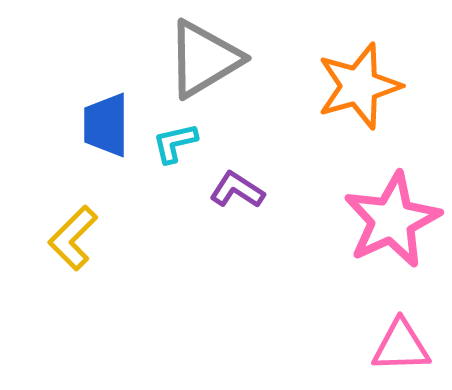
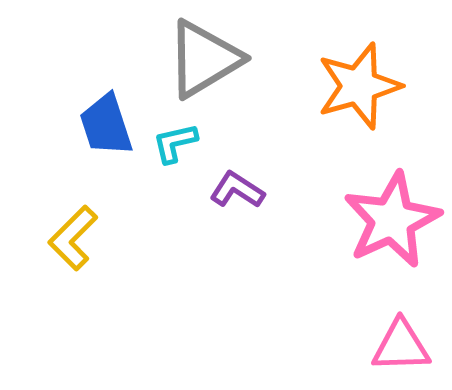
blue trapezoid: rotated 18 degrees counterclockwise
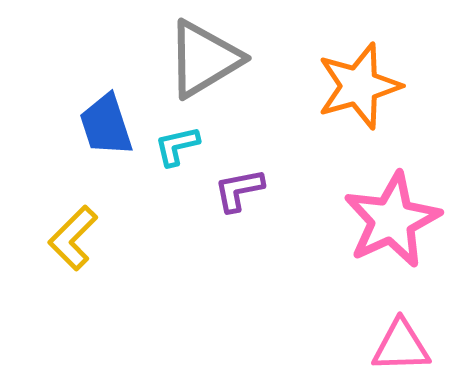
cyan L-shape: moved 2 px right, 3 px down
purple L-shape: moved 2 px right; rotated 44 degrees counterclockwise
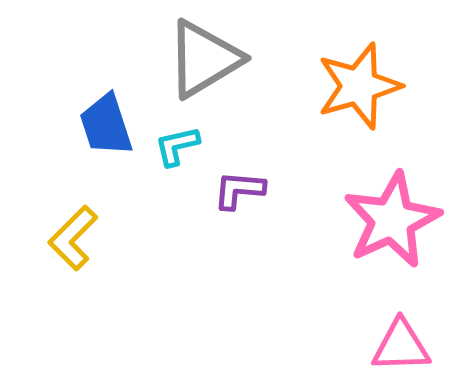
purple L-shape: rotated 16 degrees clockwise
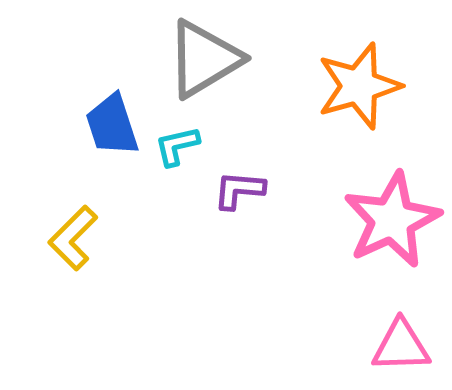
blue trapezoid: moved 6 px right
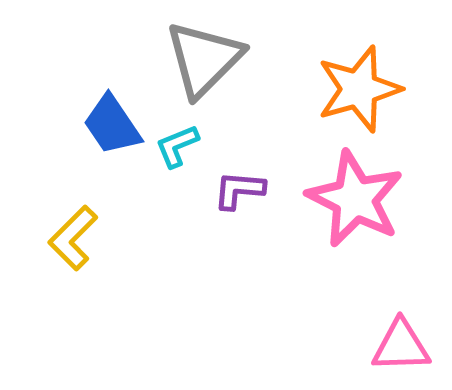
gray triangle: rotated 14 degrees counterclockwise
orange star: moved 3 px down
blue trapezoid: rotated 16 degrees counterclockwise
cyan L-shape: rotated 9 degrees counterclockwise
pink star: moved 37 px left, 21 px up; rotated 20 degrees counterclockwise
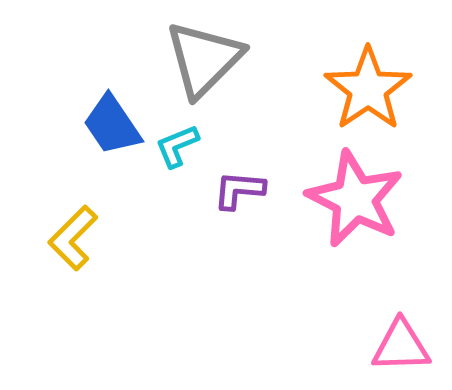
orange star: moved 9 px right; rotated 18 degrees counterclockwise
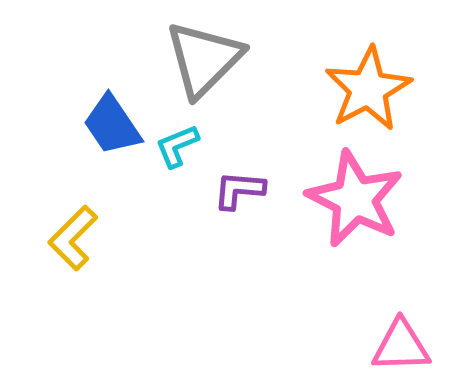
orange star: rotated 6 degrees clockwise
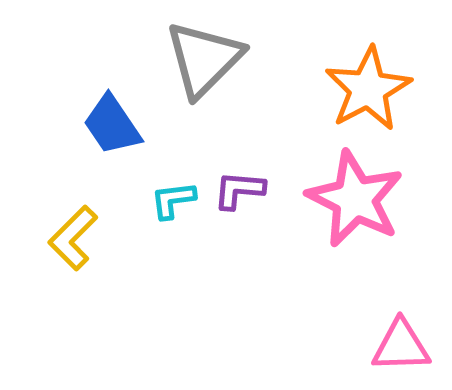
cyan L-shape: moved 4 px left, 54 px down; rotated 15 degrees clockwise
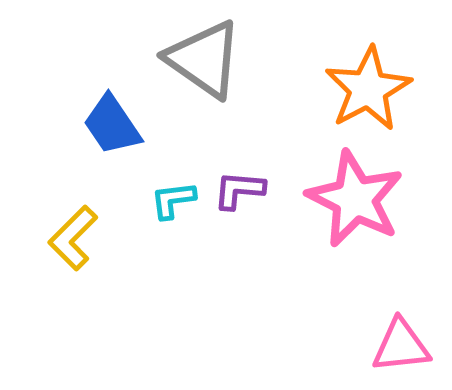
gray triangle: rotated 40 degrees counterclockwise
pink triangle: rotated 4 degrees counterclockwise
